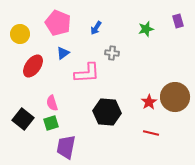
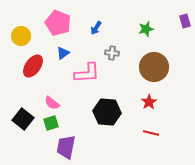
purple rectangle: moved 7 px right
yellow circle: moved 1 px right, 2 px down
brown circle: moved 21 px left, 30 px up
pink semicircle: rotated 35 degrees counterclockwise
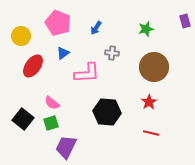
purple trapezoid: rotated 15 degrees clockwise
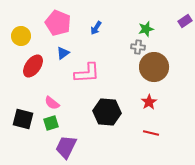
purple rectangle: rotated 72 degrees clockwise
gray cross: moved 26 px right, 6 px up
black square: rotated 25 degrees counterclockwise
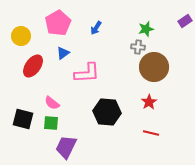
pink pentagon: rotated 20 degrees clockwise
green square: rotated 21 degrees clockwise
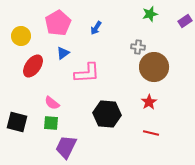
green star: moved 4 px right, 15 px up
black hexagon: moved 2 px down
black square: moved 6 px left, 3 px down
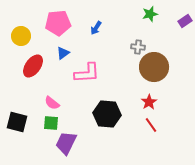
pink pentagon: rotated 25 degrees clockwise
red line: moved 8 px up; rotated 42 degrees clockwise
purple trapezoid: moved 4 px up
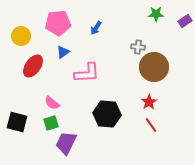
green star: moved 6 px right; rotated 14 degrees clockwise
blue triangle: moved 1 px up
green square: rotated 21 degrees counterclockwise
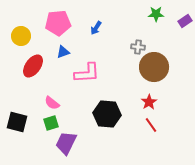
blue triangle: rotated 16 degrees clockwise
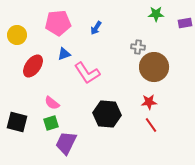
purple rectangle: moved 2 px down; rotated 24 degrees clockwise
yellow circle: moved 4 px left, 1 px up
blue triangle: moved 1 px right, 2 px down
pink L-shape: rotated 60 degrees clockwise
red star: rotated 28 degrees clockwise
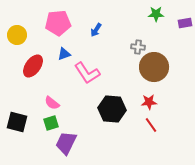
blue arrow: moved 2 px down
black hexagon: moved 5 px right, 5 px up
